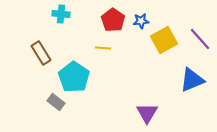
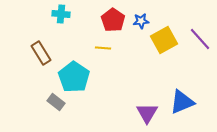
blue triangle: moved 10 px left, 22 px down
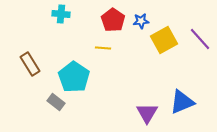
brown rectangle: moved 11 px left, 11 px down
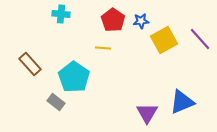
brown rectangle: rotated 10 degrees counterclockwise
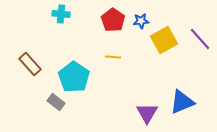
yellow line: moved 10 px right, 9 px down
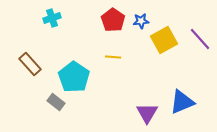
cyan cross: moved 9 px left, 4 px down; rotated 24 degrees counterclockwise
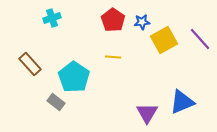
blue star: moved 1 px right, 1 px down
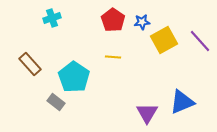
purple line: moved 2 px down
